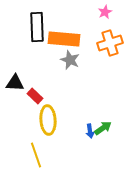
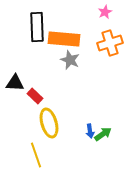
yellow ellipse: moved 1 px right, 3 px down; rotated 12 degrees counterclockwise
green arrow: moved 6 px down
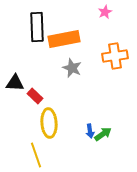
orange rectangle: rotated 16 degrees counterclockwise
orange cross: moved 5 px right, 13 px down; rotated 10 degrees clockwise
gray star: moved 2 px right, 8 px down
yellow ellipse: rotated 12 degrees clockwise
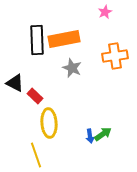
black rectangle: moved 13 px down
black triangle: rotated 24 degrees clockwise
blue arrow: moved 5 px down
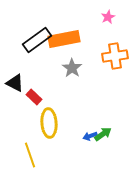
pink star: moved 3 px right, 5 px down
black rectangle: rotated 56 degrees clockwise
gray star: rotated 12 degrees clockwise
red rectangle: moved 1 px left, 1 px down
blue arrow: rotated 80 degrees clockwise
yellow line: moved 6 px left
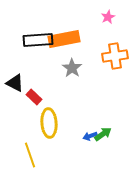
black rectangle: moved 1 px right; rotated 32 degrees clockwise
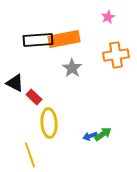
orange cross: moved 1 px right, 1 px up
